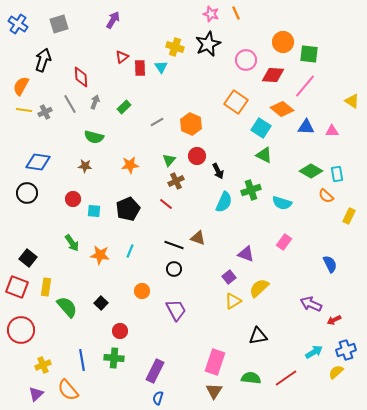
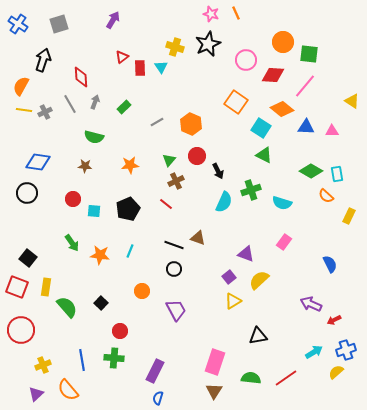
yellow semicircle at (259, 288): moved 8 px up
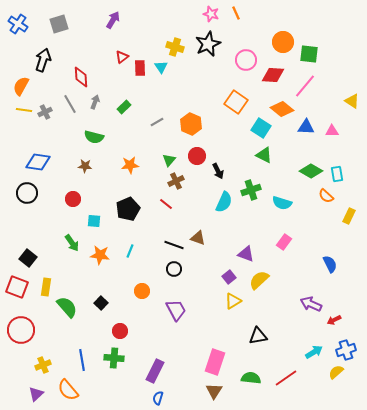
cyan square at (94, 211): moved 10 px down
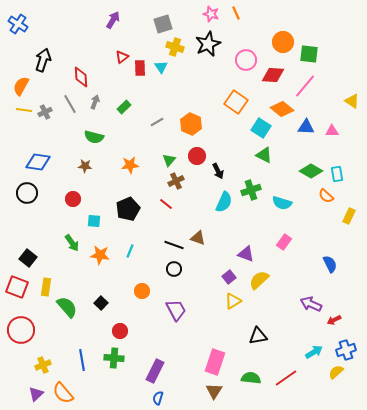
gray square at (59, 24): moved 104 px right
orange semicircle at (68, 390): moved 5 px left, 3 px down
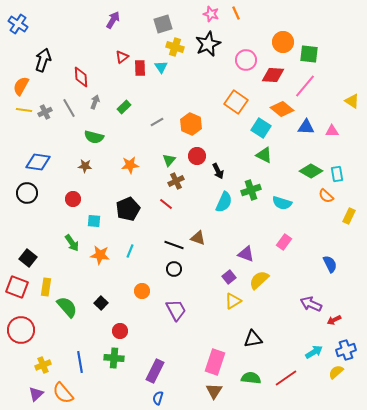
gray line at (70, 104): moved 1 px left, 4 px down
black triangle at (258, 336): moved 5 px left, 3 px down
blue line at (82, 360): moved 2 px left, 2 px down
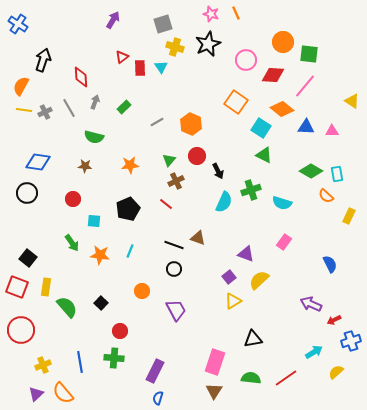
blue cross at (346, 350): moved 5 px right, 9 px up
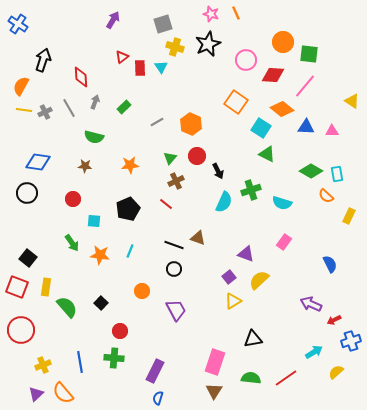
green triangle at (264, 155): moved 3 px right, 1 px up
green triangle at (169, 160): moved 1 px right, 2 px up
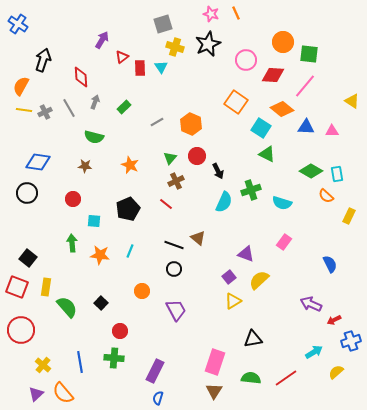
purple arrow at (113, 20): moved 11 px left, 20 px down
orange star at (130, 165): rotated 30 degrees clockwise
brown triangle at (198, 238): rotated 21 degrees clockwise
green arrow at (72, 243): rotated 150 degrees counterclockwise
yellow cross at (43, 365): rotated 28 degrees counterclockwise
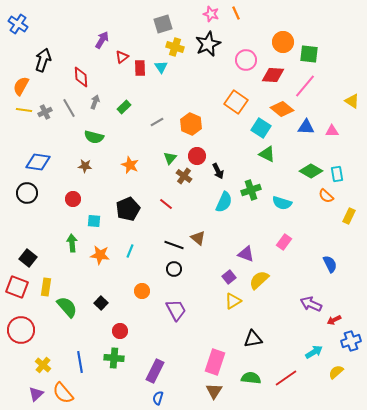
brown cross at (176, 181): moved 8 px right, 5 px up; rotated 28 degrees counterclockwise
